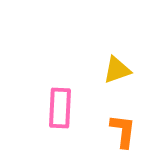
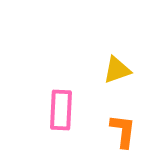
pink rectangle: moved 1 px right, 2 px down
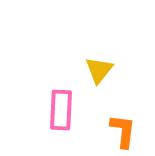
yellow triangle: moved 18 px left; rotated 32 degrees counterclockwise
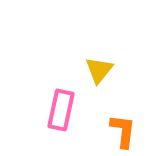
pink rectangle: rotated 9 degrees clockwise
